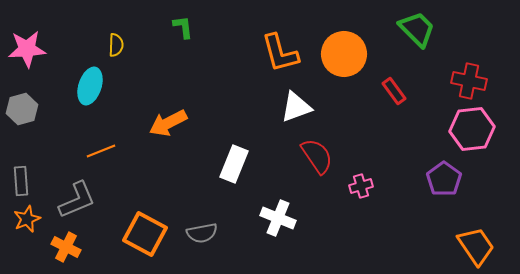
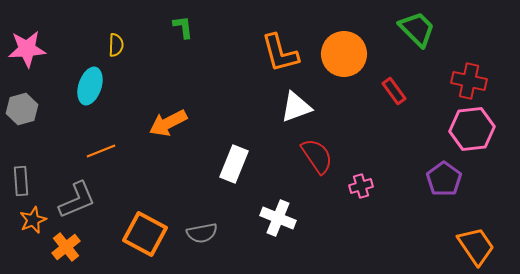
orange star: moved 6 px right, 1 px down
orange cross: rotated 24 degrees clockwise
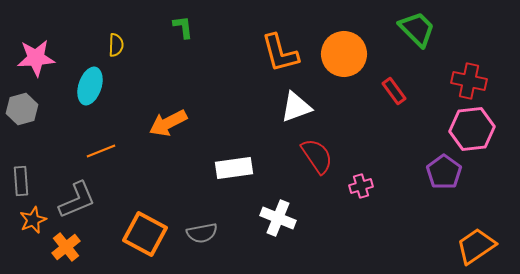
pink star: moved 9 px right, 9 px down
white rectangle: moved 4 px down; rotated 60 degrees clockwise
purple pentagon: moved 7 px up
orange trapezoid: rotated 90 degrees counterclockwise
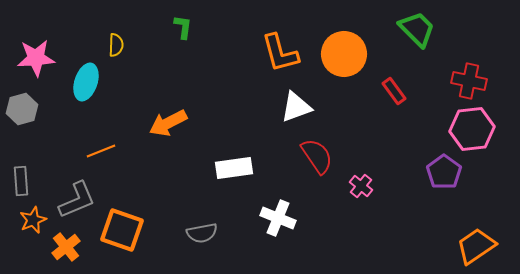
green L-shape: rotated 15 degrees clockwise
cyan ellipse: moved 4 px left, 4 px up
pink cross: rotated 35 degrees counterclockwise
orange square: moved 23 px left, 4 px up; rotated 9 degrees counterclockwise
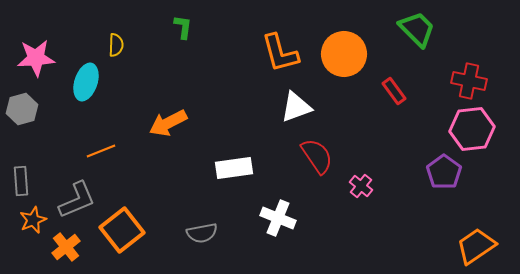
orange square: rotated 33 degrees clockwise
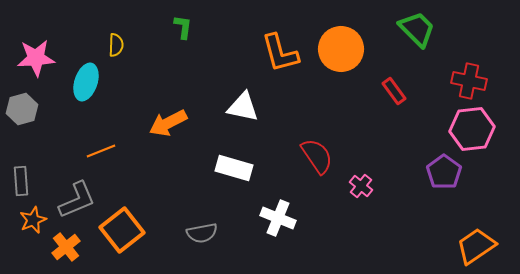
orange circle: moved 3 px left, 5 px up
white triangle: moved 53 px left; rotated 32 degrees clockwise
white rectangle: rotated 24 degrees clockwise
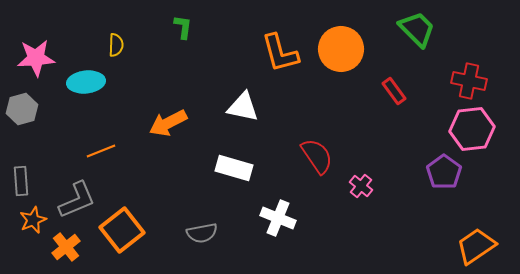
cyan ellipse: rotated 66 degrees clockwise
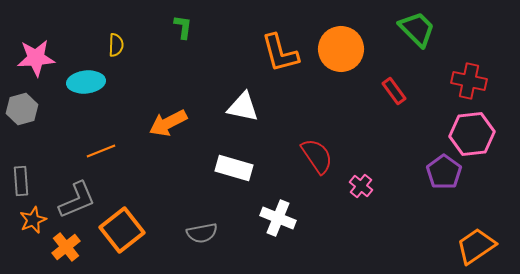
pink hexagon: moved 5 px down
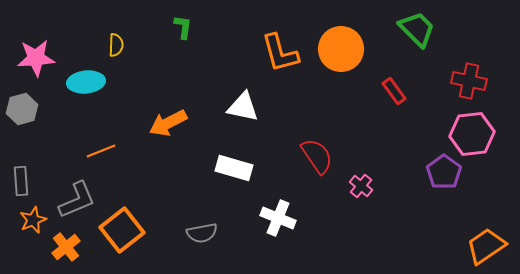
orange trapezoid: moved 10 px right
